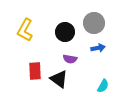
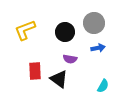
yellow L-shape: rotated 40 degrees clockwise
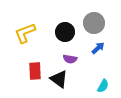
yellow L-shape: moved 3 px down
blue arrow: rotated 32 degrees counterclockwise
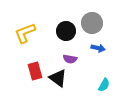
gray circle: moved 2 px left
black circle: moved 1 px right, 1 px up
blue arrow: rotated 56 degrees clockwise
red rectangle: rotated 12 degrees counterclockwise
black triangle: moved 1 px left, 1 px up
cyan semicircle: moved 1 px right, 1 px up
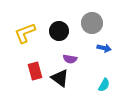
black circle: moved 7 px left
blue arrow: moved 6 px right
black triangle: moved 2 px right
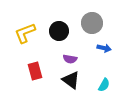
black triangle: moved 11 px right, 2 px down
